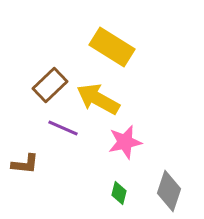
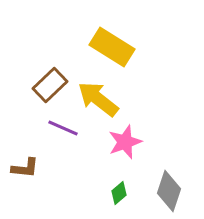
yellow arrow: rotated 9 degrees clockwise
pink star: rotated 8 degrees counterclockwise
brown L-shape: moved 4 px down
green diamond: rotated 35 degrees clockwise
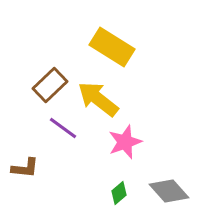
purple line: rotated 12 degrees clockwise
gray diamond: rotated 60 degrees counterclockwise
